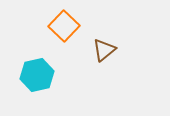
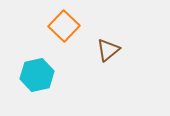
brown triangle: moved 4 px right
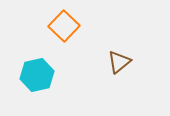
brown triangle: moved 11 px right, 12 px down
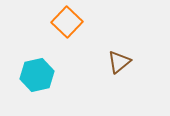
orange square: moved 3 px right, 4 px up
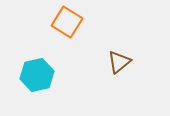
orange square: rotated 12 degrees counterclockwise
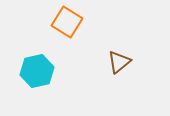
cyan hexagon: moved 4 px up
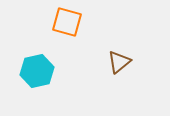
orange square: rotated 16 degrees counterclockwise
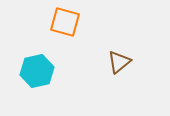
orange square: moved 2 px left
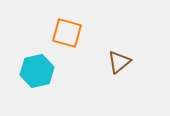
orange square: moved 2 px right, 11 px down
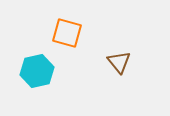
brown triangle: rotated 30 degrees counterclockwise
